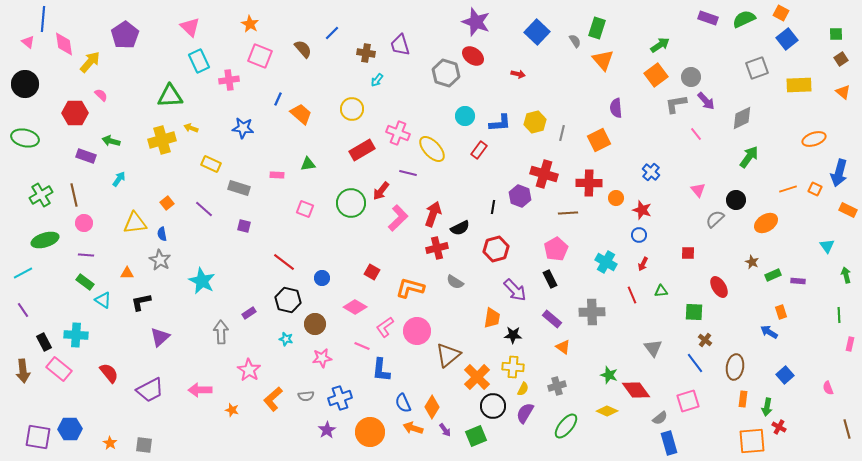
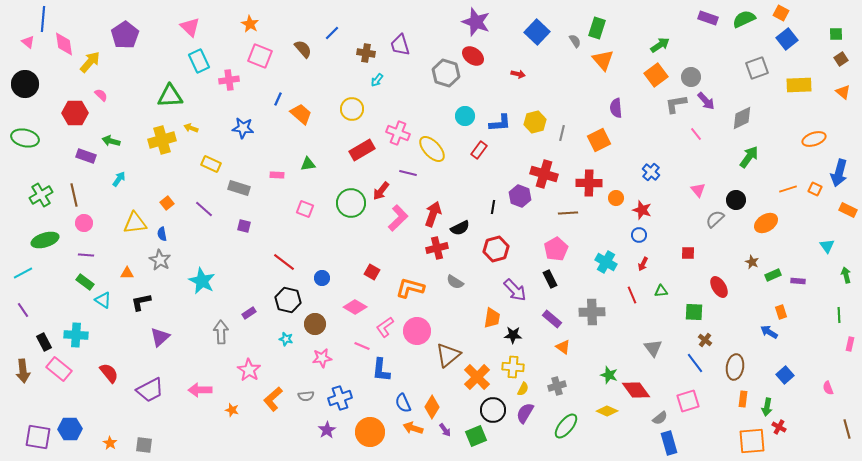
black circle at (493, 406): moved 4 px down
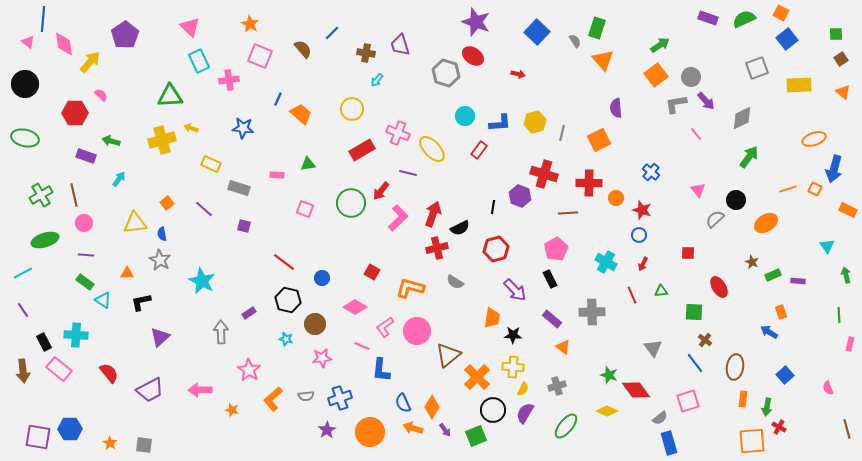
blue arrow at (839, 173): moved 5 px left, 4 px up
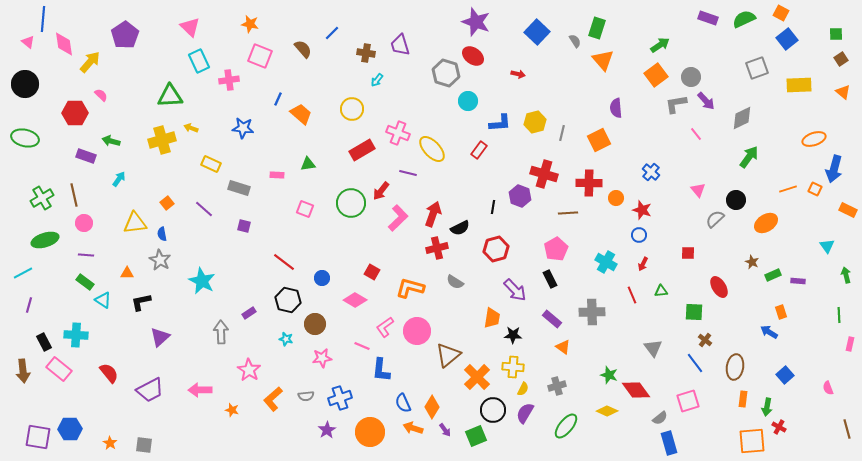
orange star at (250, 24): rotated 18 degrees counterclockwise
cyan circle at (465, 116): moved 3 px right, 15 px up
green cross at (41, 195): moved 1 px right, 3 px down
pink diamond at (355, 307): moved 7 px up
purple line at (23, 310): moved 6 px right, 5 px up; rotated 49 degrees clockwise
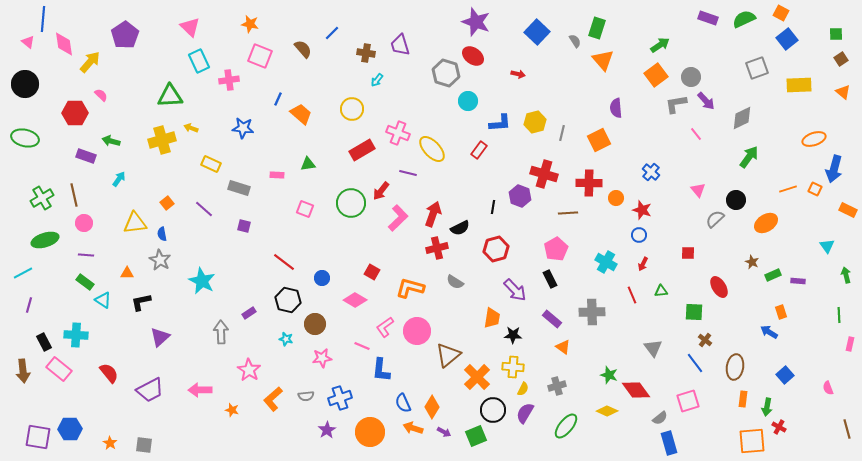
purple arrow at (445, 430): moved 1 px left, 2 px down; rotated 24 degrees counterclockwise
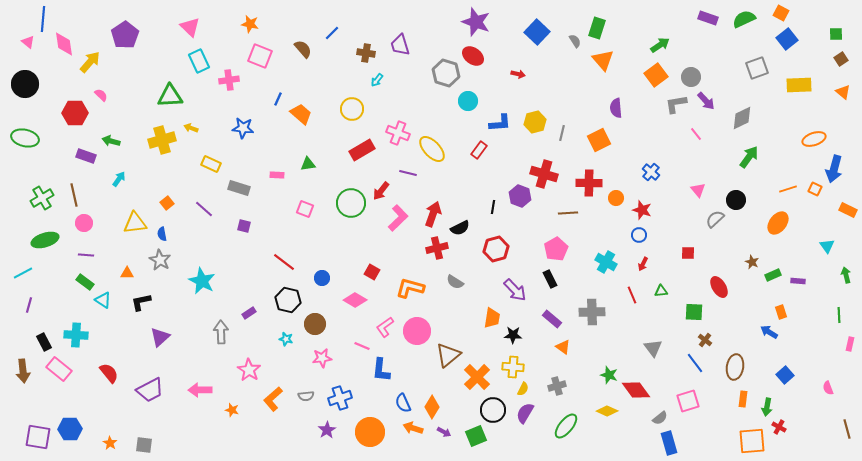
orange ellipse at (766, 223): moved 12 px right; rotated 20 degrees counterclockwise
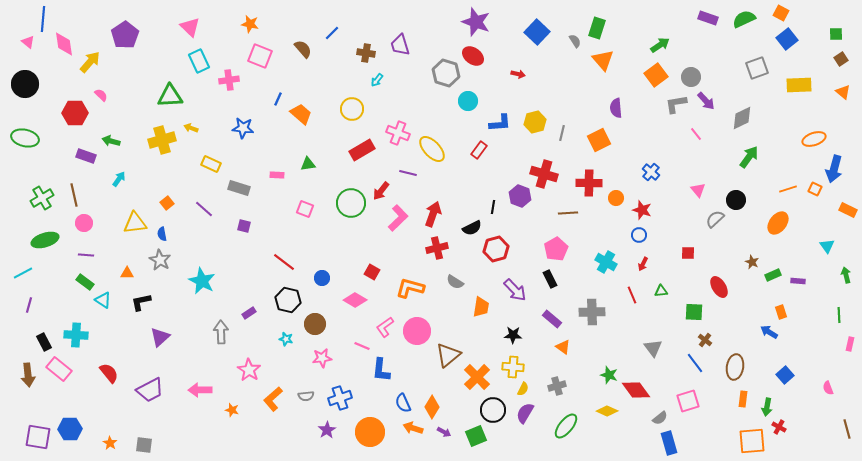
black semicircle at (460, 228): moved 12 px right
orange trapezoid at (492, 318): moved 11 px left, 11 px up
brown arrow at (23, 371): moved 5 px right, 4 px down
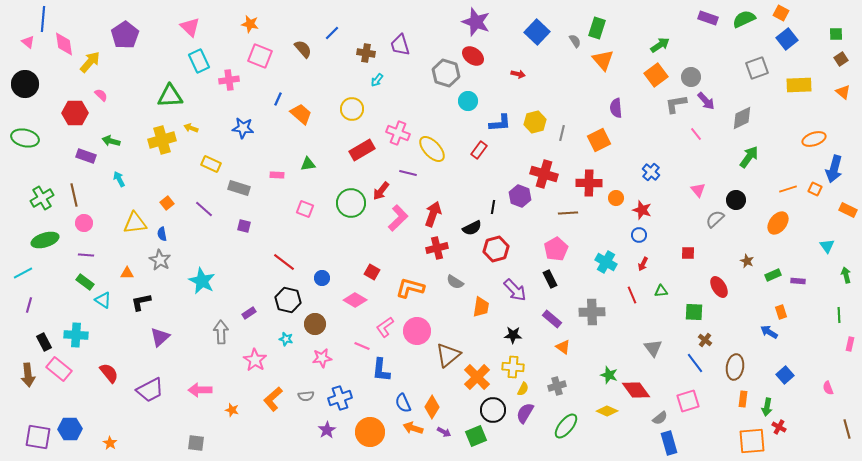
cyan arrow at (119, 179): rotated 63 degrees counterclockwise
brown star at (752, 262): moved 5 px left, 1 px up
pink star at (249, 370): moved 6 px right, 10 px up
gray square at (144, 445): moved 52 px right, 2 px up
